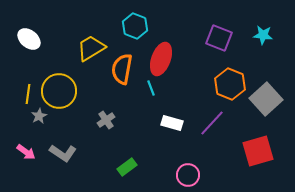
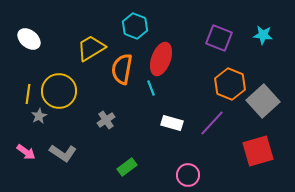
gray square: moved 3 px left, 2 px down
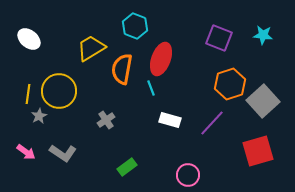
orange hexagon: rotated 20 degrees clockwise
white rectangle: moved 2 px left, 3 px up
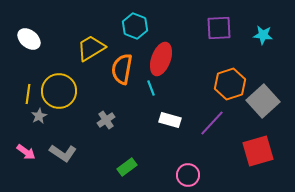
purple square: moved 10 px up; rotated 24 degrees counterclockwise
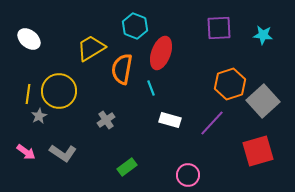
red ellipse: moved 6 px up
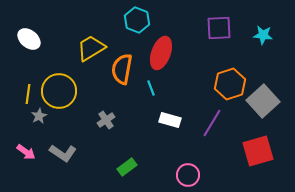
cyan hexagon: moved 2 px right, 6 px up
purple line: rotated 12 degrees counterclockwise
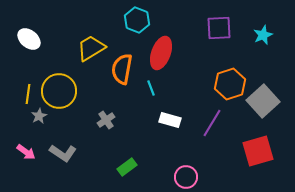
cyan star: rotated 30 degrees counterclockwise
pink circle: moved 2 px left, 2 px down
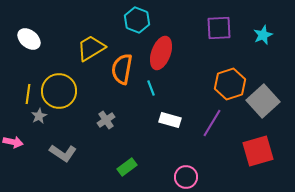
pink arrow: moved 13 px left, 10 px up; rotated 24 degrees counterclockwise
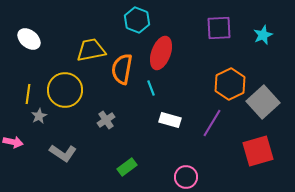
yellow trapezoid: moved 2 px down; rotated 20 degrees clockwise
orange hexagon: rotated 8 degrees counterclockwise
yellow circle: moved 6 px right, 1 px up
gray square: moved 1 px down
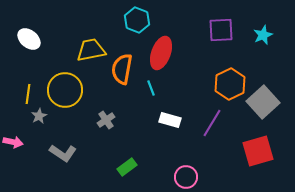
purple square: moved 2 px right, 2 px down
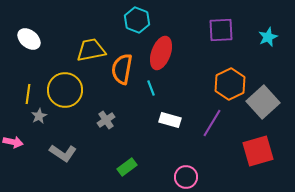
cyan star: moved 5 px right, 2 px down
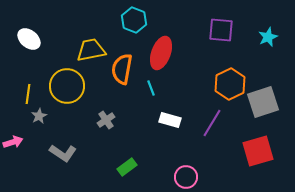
cyan hexagon: moved 3 px left
purple square: rotated 8 degrees clockwise
yellow circle: moved 2 px right, 4 px up
gray square: rotated 24 degrees clockwise
pink arrow: rotated 30 degrees counterclockwise
